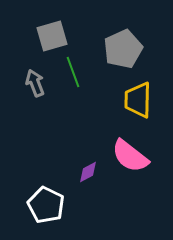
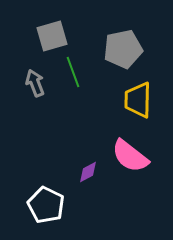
gray pentagon: rotated 12 degrees clockwise
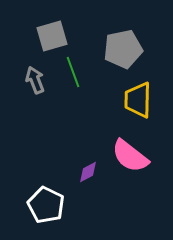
gray arrow: moved 3 px up
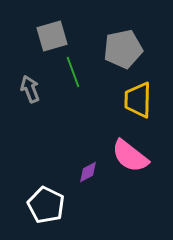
gray arrow: moved 5 px left, 9 px down
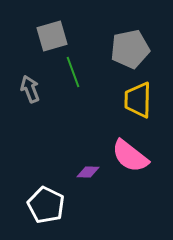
gray pentagon: moved 7 px right
purple diamond: rotated 30 degrees clockwise
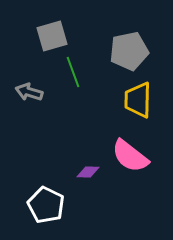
gray pentagon: moved 1 px left, 2 px down
gray arrow: moved 1 px left, 3 px down; rotated 52 degrees counterclockwise
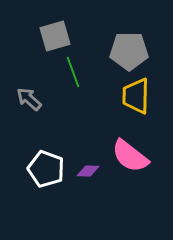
gray square: moved 3 px right
gray pentagon: rotated 12 degrees clockwise
gray arrow: moved 7 px down; rotated 24 degrees clockwise
yellow trapezoid: moved 2 px left, 4 px up
purple diamond: moved 1 px up
white pentagon: moved 36 px up; rotated 6 degrees counterclockwise
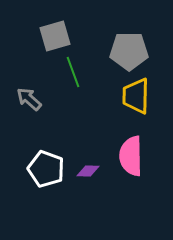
pink semicircle: moved 1 px right; rotated 51 degrees clockwise
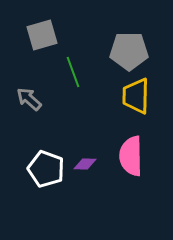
gray square: moved 13 px left, 1 px up
purple diamond: moved 3 px left, 7 px up
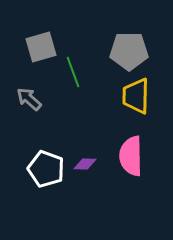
gray square: moved 1 px left, 12 px down
